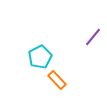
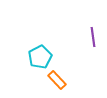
purple line: rotated 48 degrees counterclockwise
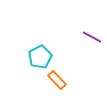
purple line: moved 1 px left; rotated 54 degrees counterclockwise
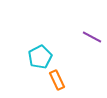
orange rectangle: rotated 18 degrees clockwise
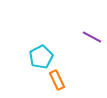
cyan pentagon: moved 1 px right
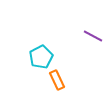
purple line: moved 1 px right, 1 px up
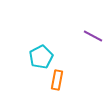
orange rectangle: rotated 36 degrees clockwise
